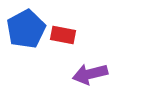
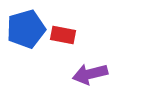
blue pentagon: rotated 12 degrees clockwise
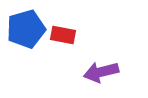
purple arrow: moved 11 px right, 2 px up
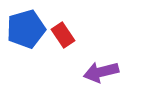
red rectangle: rotated 45 degrees clockwise
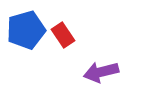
blue pentagon: moved 1 px down
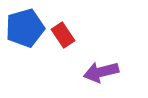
blue pentagon: moved 1 px left, 2 px up
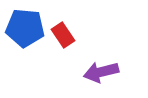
blue pentagon: rotated 21 degrees clockwise
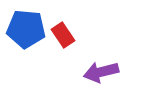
blue pentagon: moved 1 px right, 1 px down
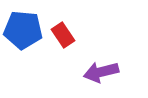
blue pentagon: moved 3 px left, 1 px down
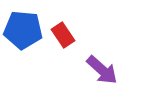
purple arrow: moved 1 px right, 2 px up; rotated 124 degrees counterclockwise
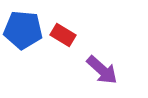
red rectangle: rotated 25 degrees counterclockwise
